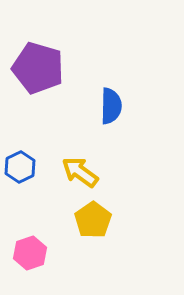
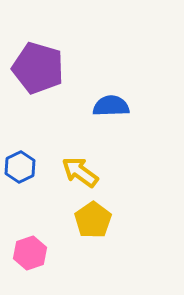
blue semicircle: rotated 93 degrees counterclockwise
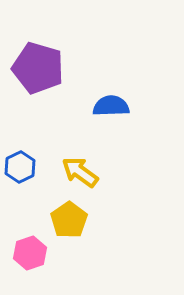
yellow pentagon: moved 24 px left
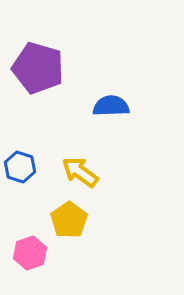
blue hexagon: rotated 16 degrees counterclockwise
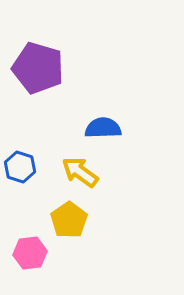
blue semicircle: moved 8 px left, 22 px down
pink hexagon: rotated 12 degrees clockwise
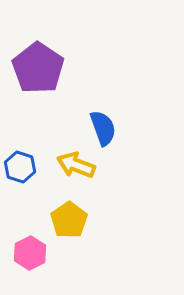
purple pentagon: rotated 18 degrees clockwise
blue semicircle: rotated 72 degrees clockwise
yellow arrow: moved 4 px left, 7 px up; rotated 15 degrees counterclockwise
pink hexagon: rotated 20 degrees counterclockwise
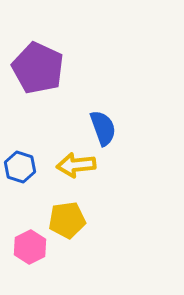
purple pentagon: rotated 9 degrees counterclockwise
yellow arrow: rotated 27 degrees counterclockwise
yellow pentagon: moved 2 px left; rotated 27 degrees clockwise
pink hexagon: moved 6 px up
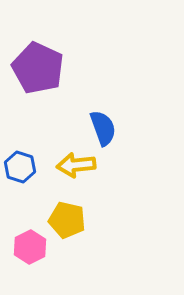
yellow pentagon: rotated 21 degrees clockwise
